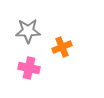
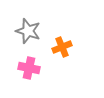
gray star: rotated 20 degrees clockwise
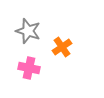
orange cross: rotated 12 degrees counterclockwise
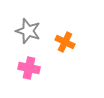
orange cross: moved 3 px right, 5 px up; rotated 30 degrees counterclockwise
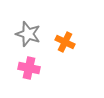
gray star: moved 3 px down
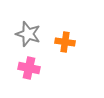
orange cross: rotated 18 degrees counterclockwise
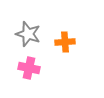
orange cross: rotated 12 degrees counterclockwise
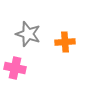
pink cross: moved 14 px left
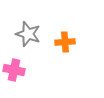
pink cross: moved 1 px left, 2 px down
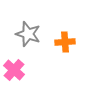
pink cross: rotated 30 degrees clockwise
